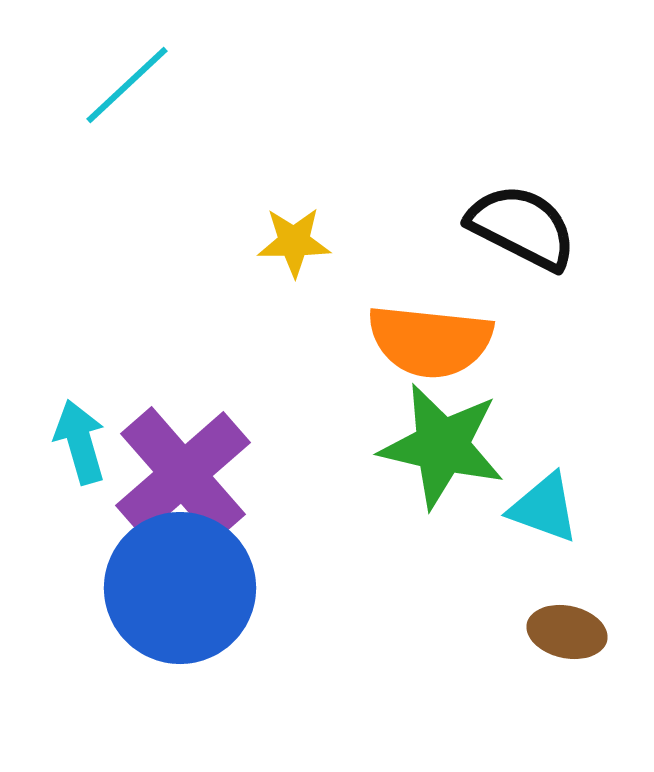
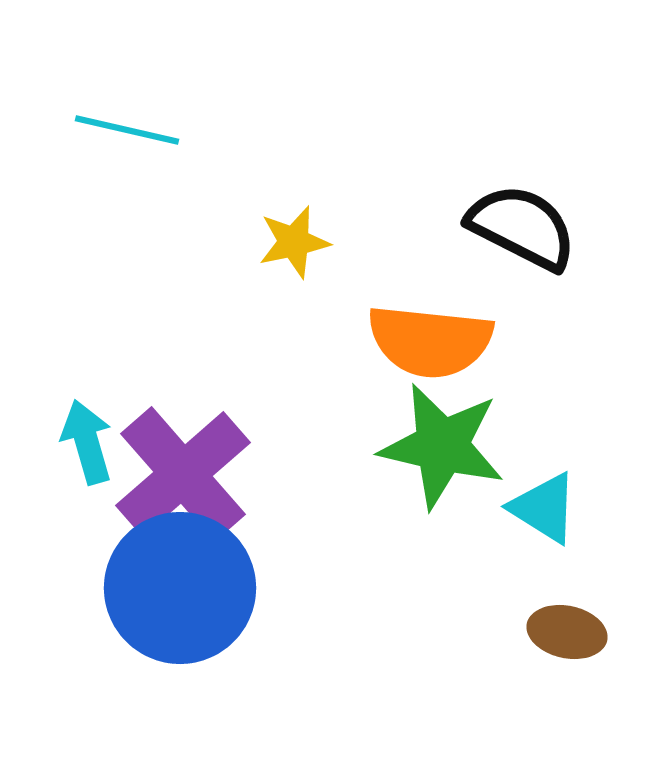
cyan line: moved 45 px down; rotated 56 degrees clockwise
yellow star: rotated 12 degrees counterclockwise
cyan arrow: moved 7 px right
cyan triangle: rotated 12 degrees clockwise
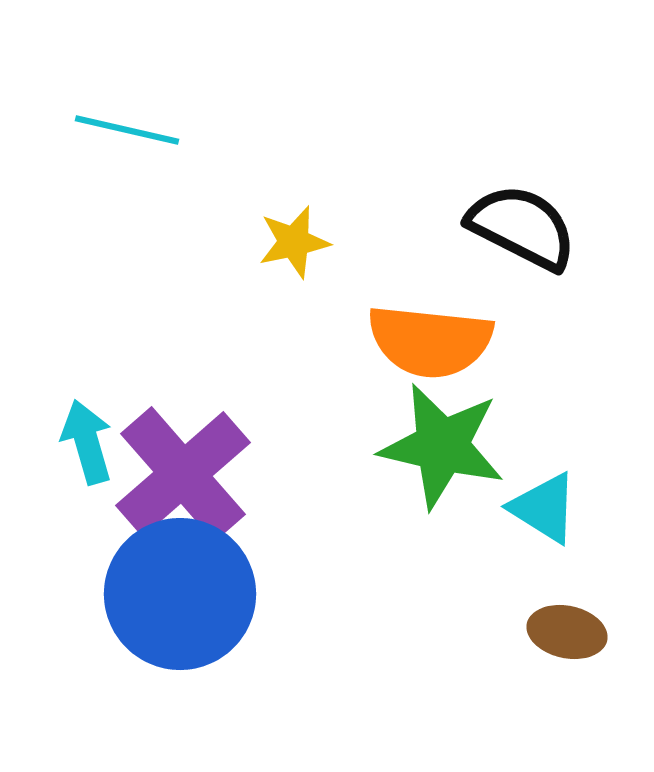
blue circle: moved 6 px down
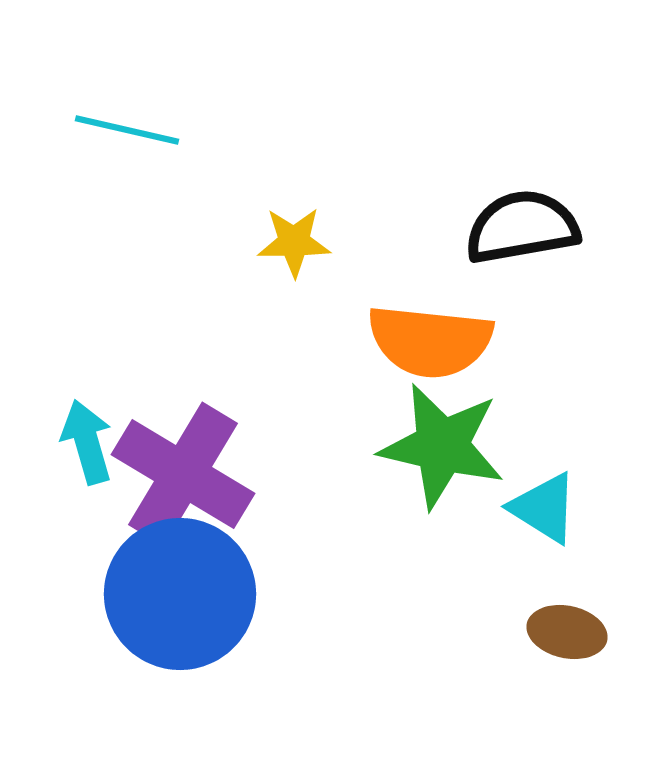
black semicircle: rotated 37 degrees counterclockwise
yellow star: rotated 12 degrees clockwise
purple cross: rotated 18 degrees counterclockwise
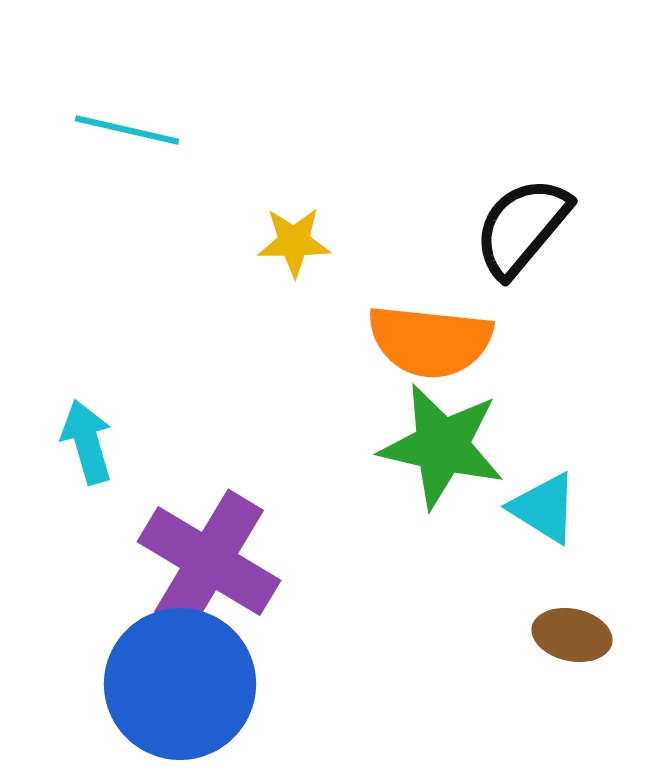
black semicircle: rotated 40 degrees counterclockwise
purple cross: moved 26 px right, 87 px down
blue circle: moved 90 px down
brown ellipse: moved 5 px right, 3 px down
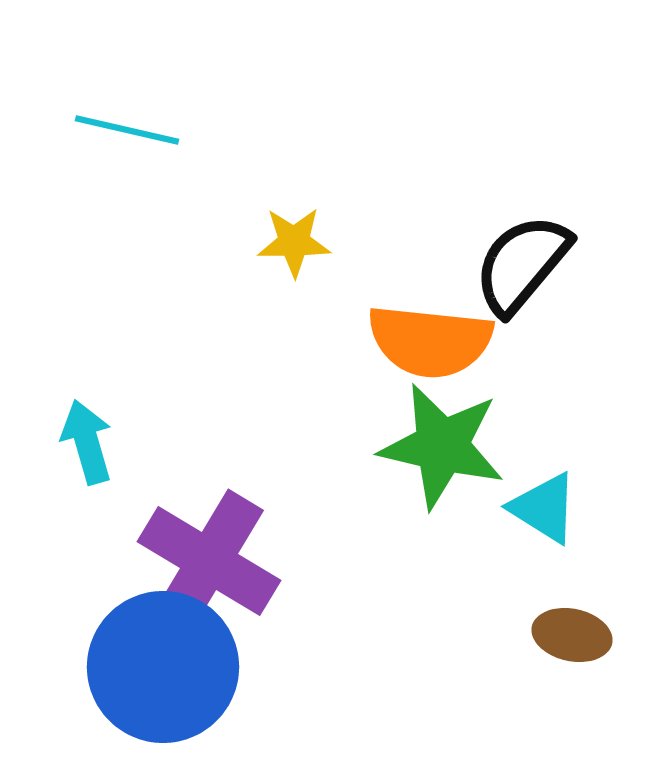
black semicircle: moved 37 px down
blue circle: moved 17 px left, 17 px up
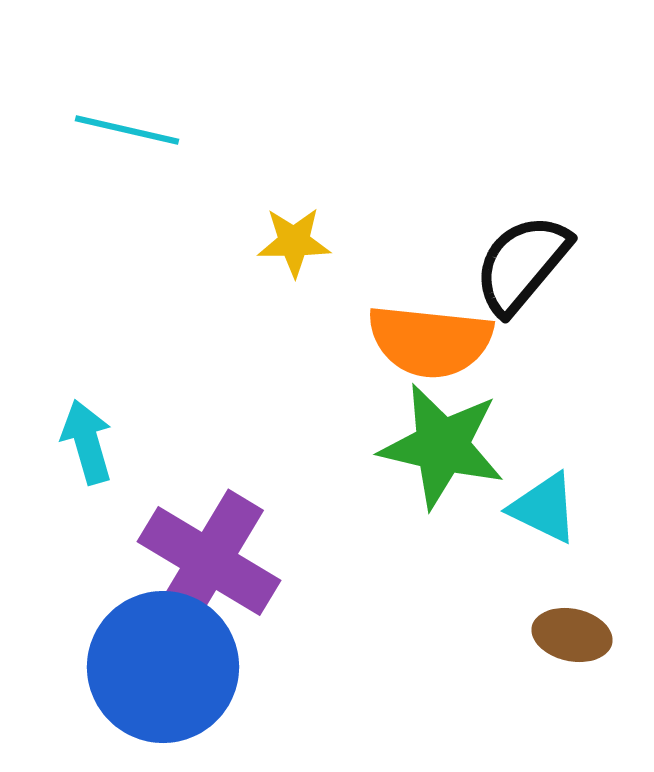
cyan triangle: rotated 6 degrees counterclockwise
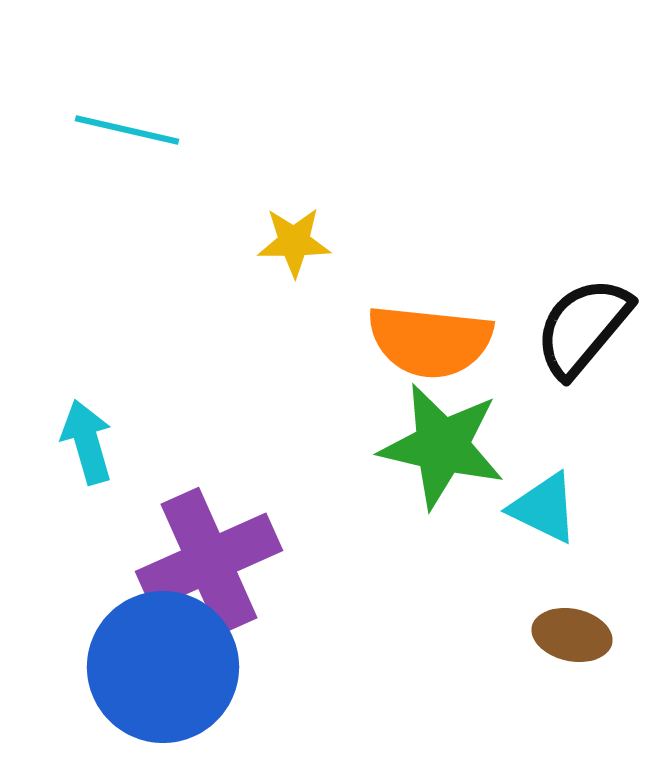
black semicircle: moved 61 px right, 63 px down
purple cross: rotated 35 degrees clockwise
